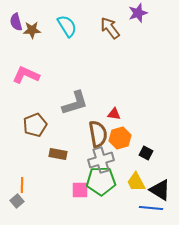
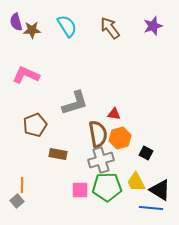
purple star: moved 15 px right, 13 px down
green pentagon: moved 6 px right, 6 px down
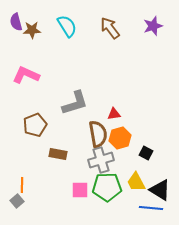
red triangle: rotated 16 degrees counterclockwise
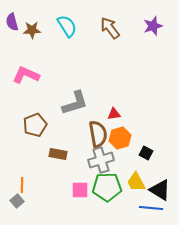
purple semicircle: moved 4 px left
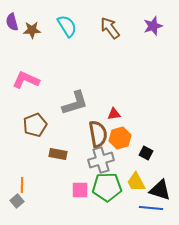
pink L-shape: moved 5 px down
black triangle: rotated 15 degrees counterclockwise
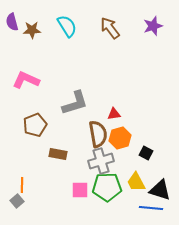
gray cross: moved 1 px down
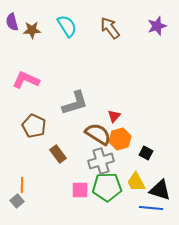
purple star: moved 4 px right
red triangle: moved 2 px down; rotated 40 degrees counterclockwise
brown pentagon: moved 1 px left, 1 px down; rotated 25 degrees counterclockwise
brown semicircle: rotated 48 degrees counterclockwise
orange hexagon: moved 1 px down
brown rectangle: rotated 42 degrees clockwise
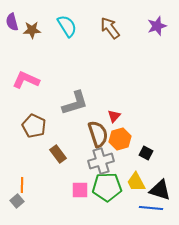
brown semicircle: rotated 40 degrees clockwise
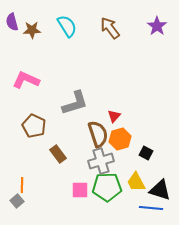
purple star: rotated 18 degrees counterclockwise
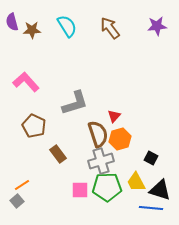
purple star: rotated 30 degrees clockwise
pink L-shape: moved 2 px down; rotated 24 degrees clockwise
black square: moved 5 px right, 5 px down
orange line: rotated 56 degrees clockwise
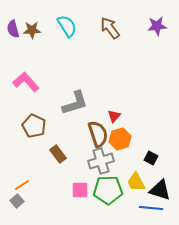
purple semicircle: moved 1 px right, 7 px down
green pentagon: moved 1 px right, 3 px down
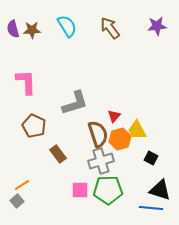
pink L-shape: rotated 40 degrees clockwise
yellow trapezoid: moved 1 px right, 52 px up
